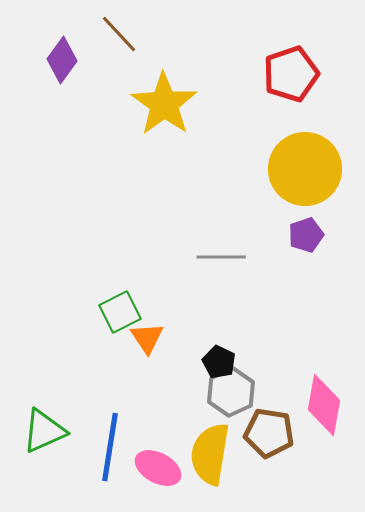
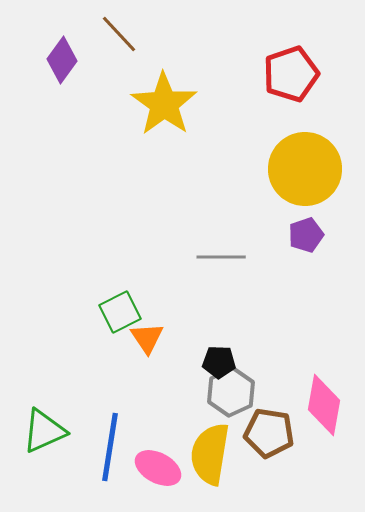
black pentagon: rotated 24 degrees counterclockwise
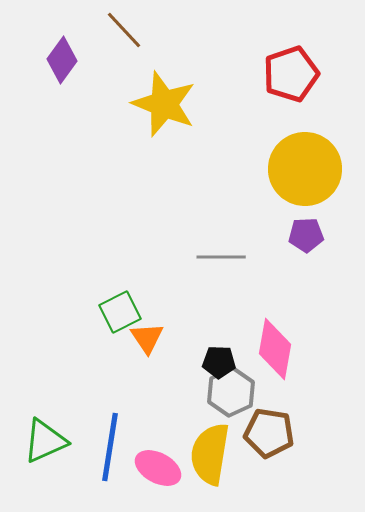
brown line: moved 5 px right, 4 px up
yellow star: rotated 14 degrees counterclockwise
purple pentagon: rotated 16 degrees clockwise
pink diamond: moved 49 px left, 56 px up
green triangle: moved 1 px right, 10 px down
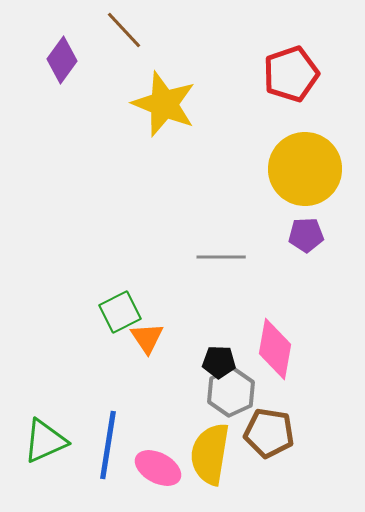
blue line: moved 2 px left, 2 px up
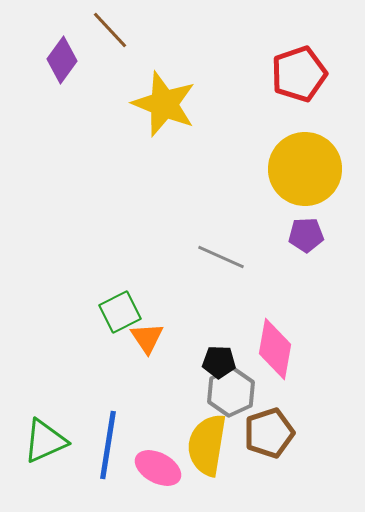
brown line: moved 14 px left
red pentagon: moved 8 px right
gray line: rotated 24 degrees clockwise
brown pentagon: rotated 27 degrees counterclockwise
yellow semicircle: moved 3 px left, 9 px up
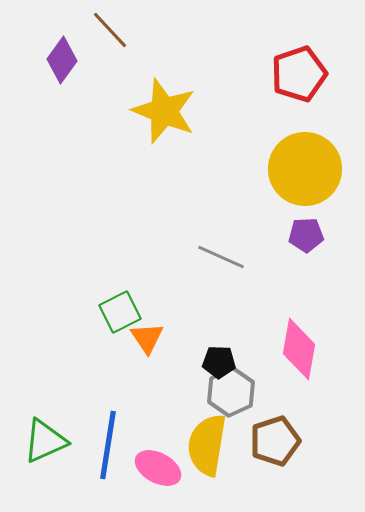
yellow star: moved 7 px down
pink diamond: moved 24 px right
brown pentagon: moved 6 px right, 8 px down
